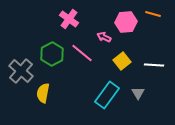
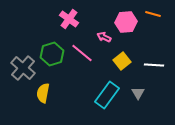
green hexagon: rotated 10 degrees clockwise
gray cross: moved 2 px right, 3 px up
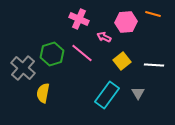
pink cross: moved 10 px right; rotated 12 degrees counterclockwise
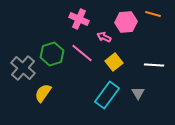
yellow square: moved 8 px left, 1 px down
yellow semicircle: rotated 24 degrees clockwise
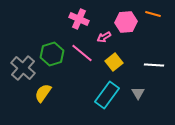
pink arrow: rotated 56 degrees counterclockwise
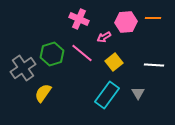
orange line: moved 4 px down; rotated 14 degrees counterclockwise
gray cross: rotated 15 degrees clockwise
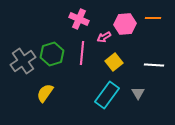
pink hexagon: moved 1 px left, 2 px down
pink line: rotated 55 degrees clockwise
gray cross: moved 7 px up
yellow semicircle: moved 2 px right
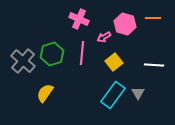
pink hexagon: rotated 20 degrees clockwise
gray cross: rotated 15 degrees counterclockwise
cyan rectangle: moved 6 px right
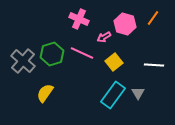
orange line: rotated 56 degrees counterclockwise
pink line: rotated 70 degrees counterclockwise
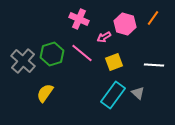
pink line: rotated 15 degrees clockwise
yellow square: rotated 18 degrees clockwise
gray triangle: rotated 16 degrees counterclockwise
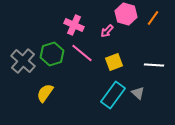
pink cross: moved 5 px left, 6 px down
pink hexagon: moved 1 px right, 10 px up
pink arrow: moved 3 px right, 6 px up; rotated 16 degrees counterclockwise
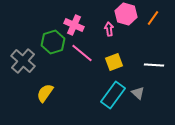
pink arrow: moved 2 px right, 2 px up; rotated 128 degrees clockwise
green hexagon: moved 1 px right, 12 px up
